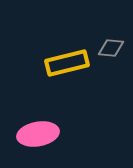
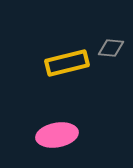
pink ellipse: moved 19 px right, 1 px down
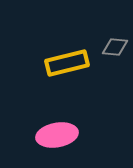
gray diamond: moved 4 px right, 1 px up
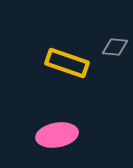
yellow rectangle: rotated 33 degrees clockwise
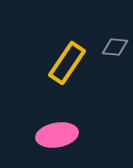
yellow rectangle: rotated 75 degrees counterclockwise
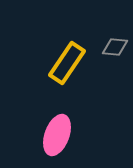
pink ellipse: rotated 60 degrees counterclockwise
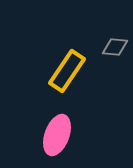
yellow rectangle: moved 8 px down
